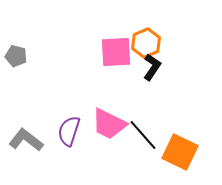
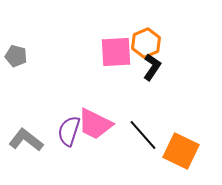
pink trapezoid: moved 14 px left
orange square: moved 1 px right, 1 px up
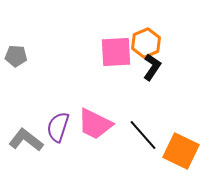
gray pentagon: rotated 10 degrees counterclockwise
purple semicircle: moved 11 px left, 4 px up
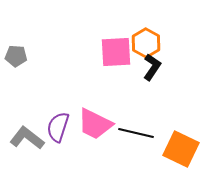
orange hexagon: rotated 8 degrees counterclockwise
black line: moved 7 px left, 2 px up; rotated 36 degrees counterclockwise
gray L-shape: moved 1 px right, 2 px up
orange square: moved 2 px up
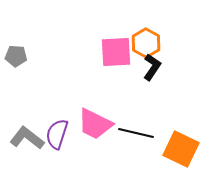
purple semicircle: moved 1 px left, 7 px down
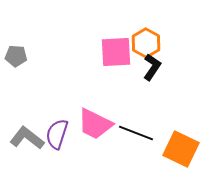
black line: rotated 8 degrees clockwise
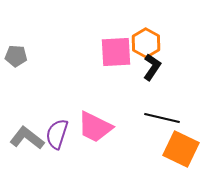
pink trapezoid: moved 3 px down
black line: moved 26 px right, 15 px up; rotated 8 degrees counterclockwise
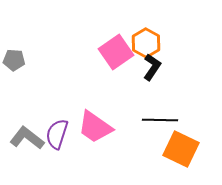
pink square: rotated 32 degrees counterclockwise
gray pentagon: moved 2 px left, 4 px down
black line: moved 2 px left, 2 px down; rotated 12 degrees counterclockwise
pink trapezoid: rotated 9 degrees clockwise
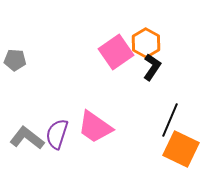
gray pentagon: moved 1 px right
black line: moved 10 px right; rotated 68 degrees counterclockwise
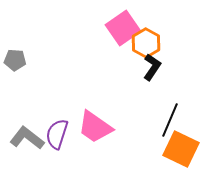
pink square: moved 7 px right, 24 px up
